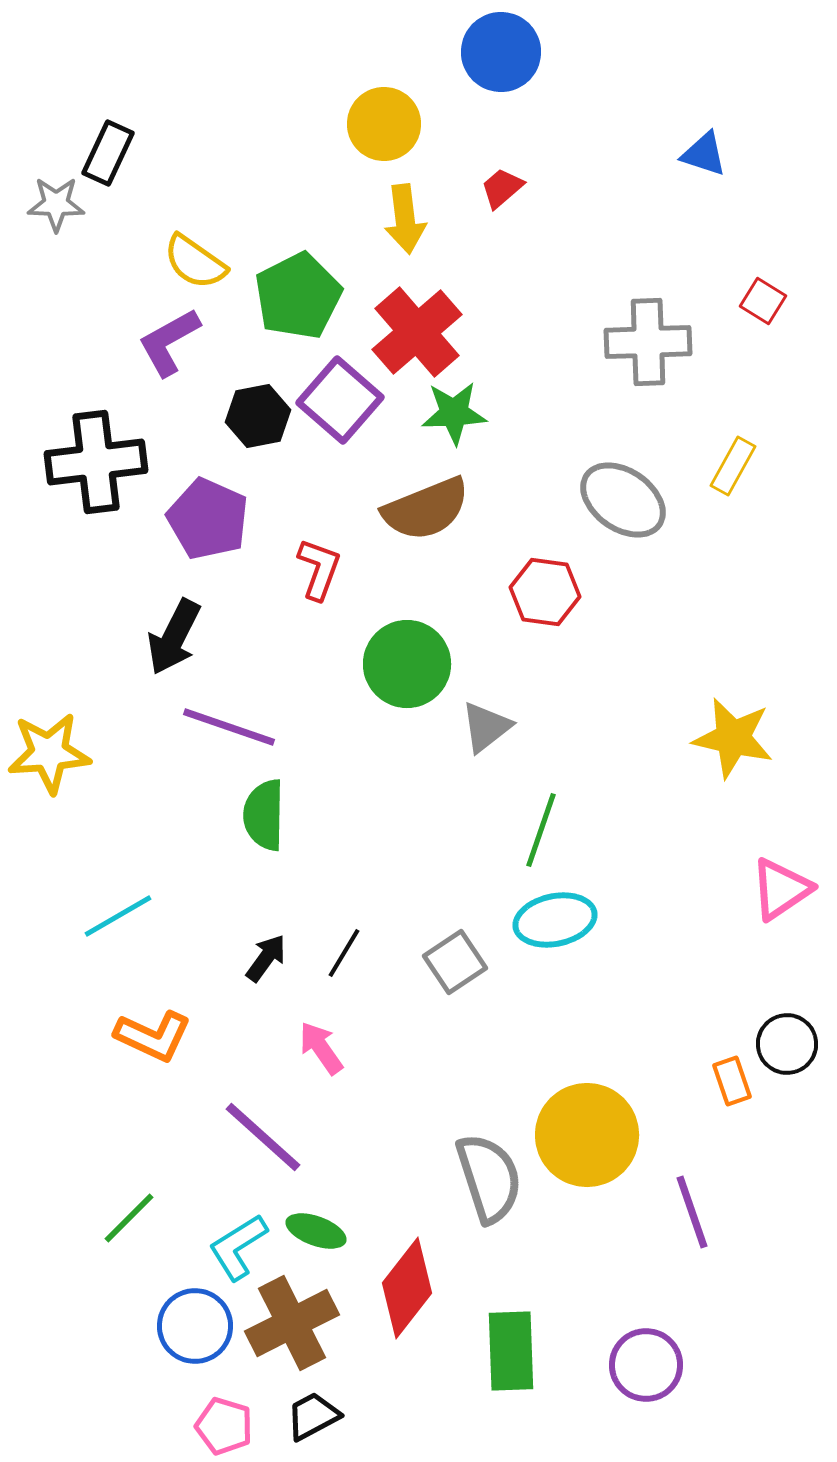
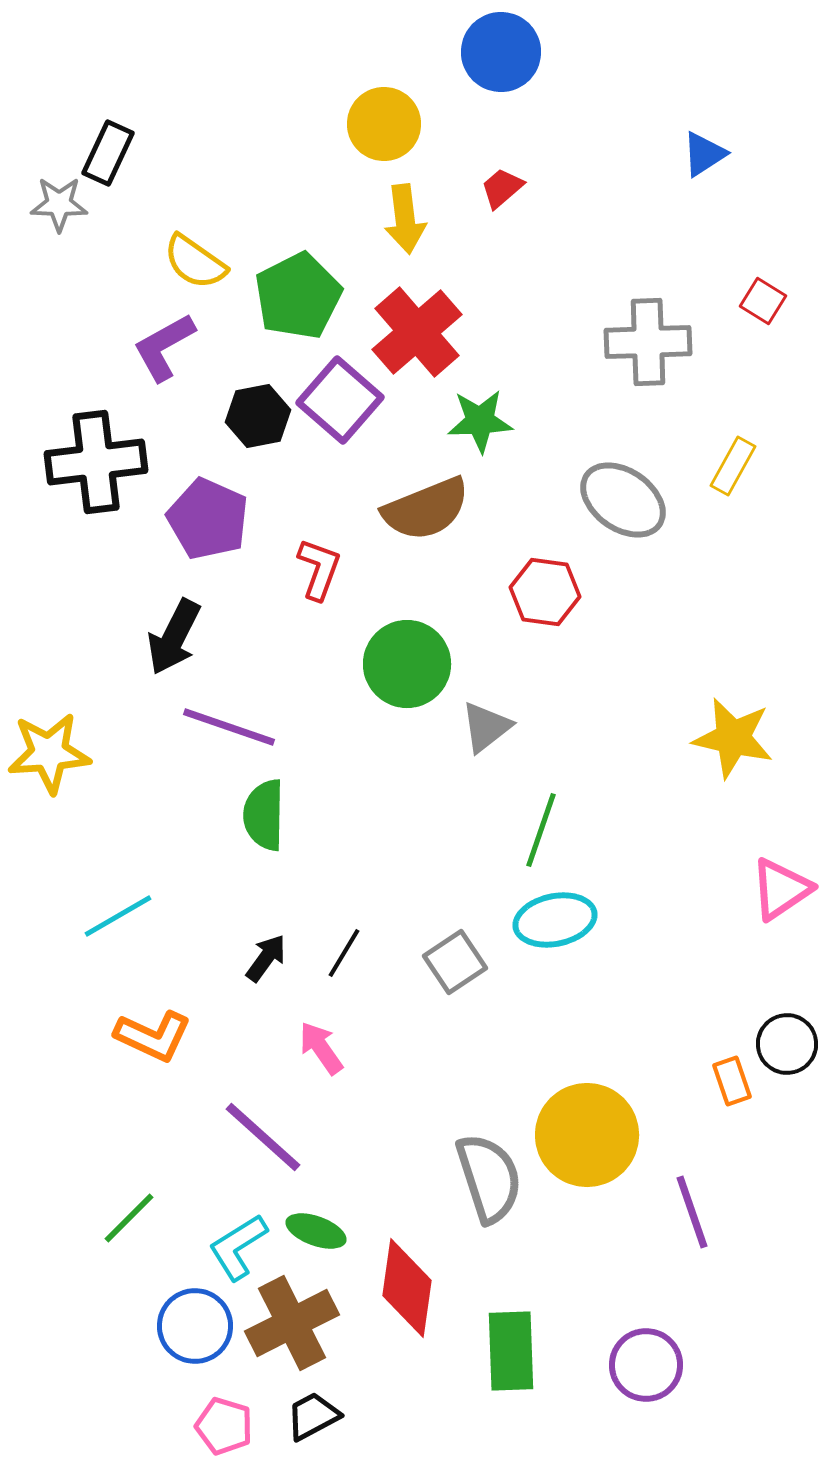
blue triangle at (704, 154): rotated 51 degrees counterclockwise
gray star at (56, 204): moved 3 px right
purple L-shape at (169, 342): moved 5 px left, 5 px down
green star at (454, 413): moved 26 px right, 8 px down
red diamond at (407, 1288): rotated 30 degrees counterclockwise
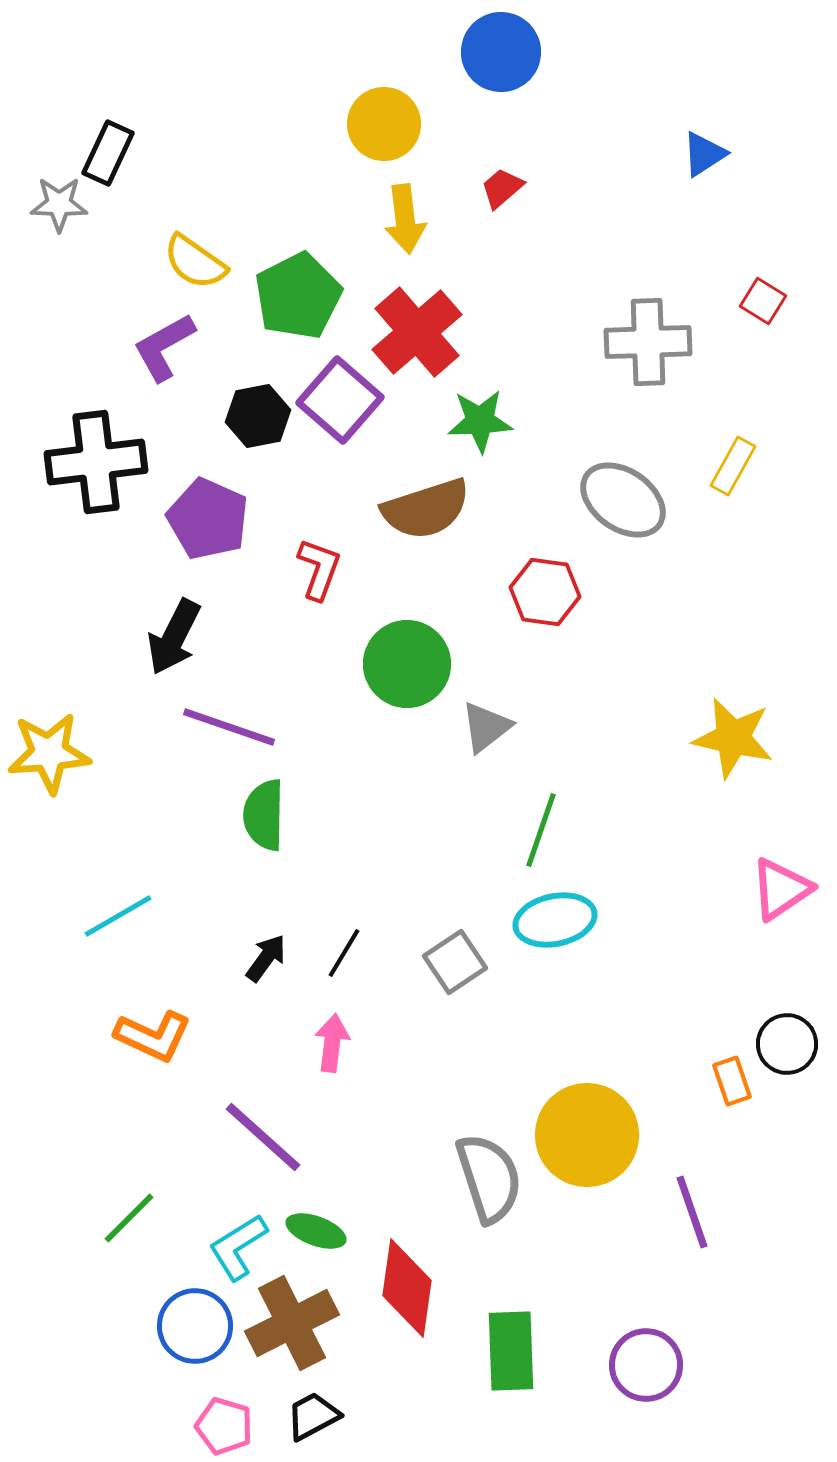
brown semicircle at (426, 509): rotated 4 degrees clockwise
pink arrow at (321, 1048): moved 11 px right, 5 px up; rotated 42 degrees clockwise
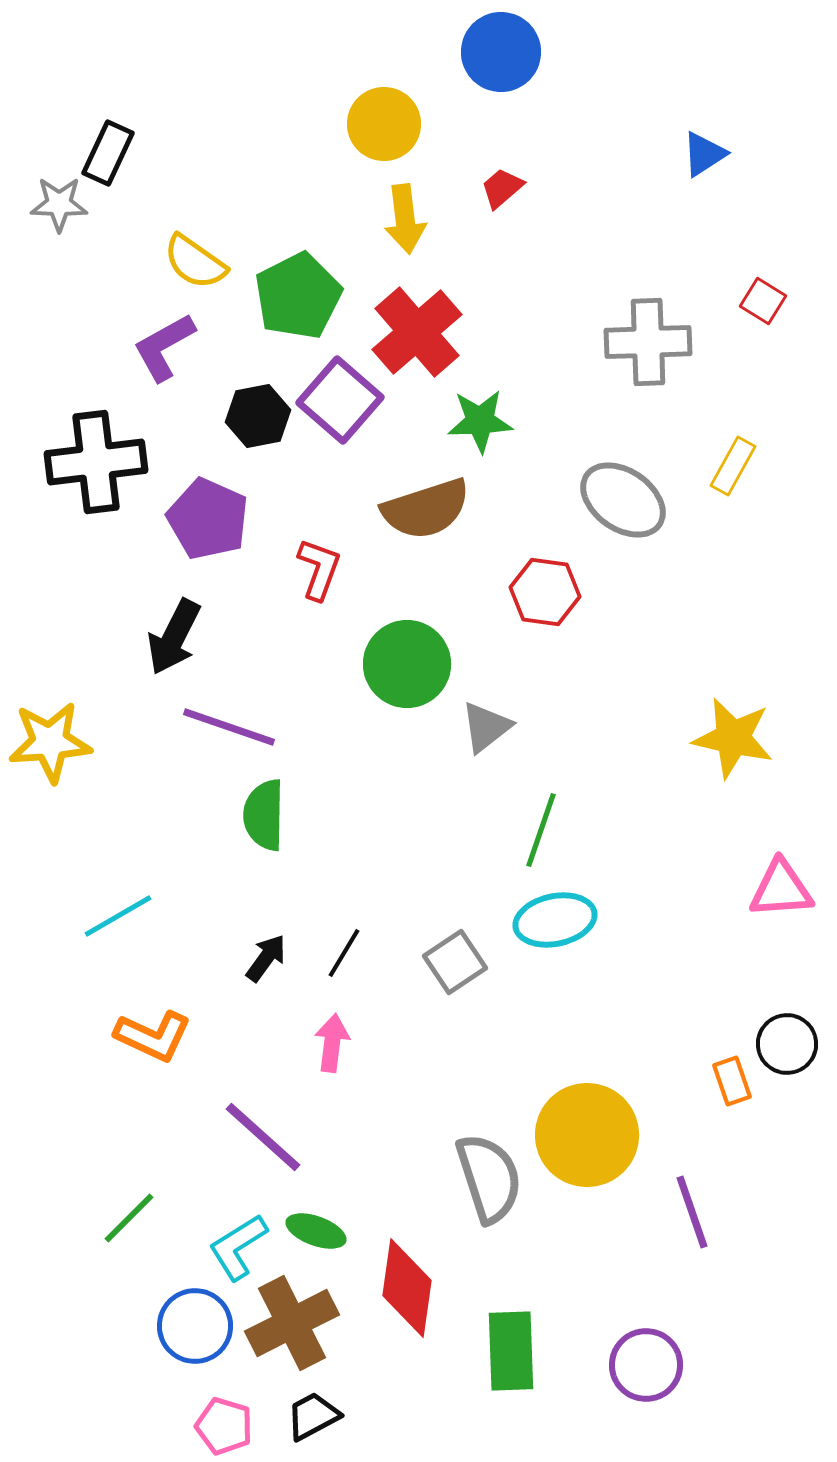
yellow star at (49, 753): moved 1 px right, 11 px up
pink triangle at (781, 889): rotated 30 degrees clockwise
